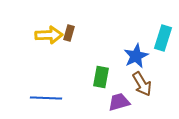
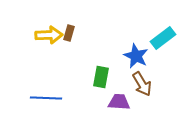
cyan rectangle: rotated 35 degrees clockwise
blue star: rotated 20 degrees counterclockwise
purple trapezoid: rotated 20 degrees clockwise
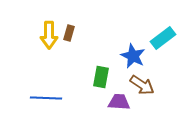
yellow arrow: rotated 92 degrees clockwise
blue star: moved 3 px left
brown arrow: moved 1 px down; rotated 25 degrees counterclockwise
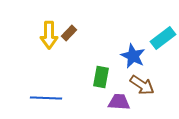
brown rectangle: rotated 28 degrees clockwise
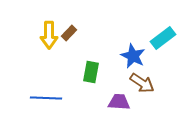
green rectangle: moved 10 px left, 5 px up
brown arrow: moved 2 px up
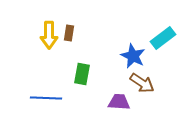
brown rectangle: rotated 35 degrees counterclockwise
green rectangle: moved 9 px left, 2 px down
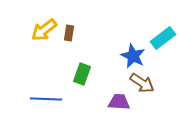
yellow arrow: moved 5 px left, 5 px up; rotated 52 degrees clockwise
green rectangle: rotated 10 degrees clockwise
blue line: moved 1 px down
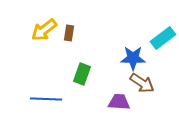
blue star: moved 2 px down; rotated 25 degrees counterclockwise
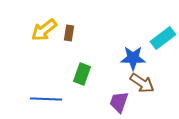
purple trapezoid: rotated 75 degrees counterclockwise
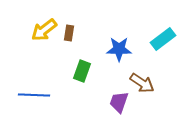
cyan rectangle: moved 1 px down
blue star: moved 14 px left, 9 px up
green rectangle: moved 3 px up
blue line: moved 12 px left, 4 px up
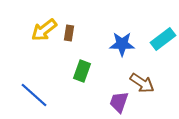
blue star: moved 3 px right, 5 px up
blue line: rotated 40 degrees clockwise
